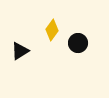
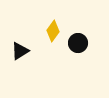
yellow diamond: moved 1 px right, 1 px down
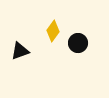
black triangle: rotated 12 degrees clockwise
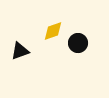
yellow diamond: rotated 35 degrees clockwise
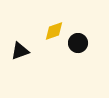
yellow diamond: moved 1 px right
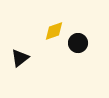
black triangle: moved 7 px down; rotated 18 degrees counterclockwise
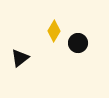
yellow diamond: rotated 40 degrees counterclockwise
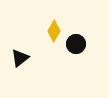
black circle: moved 2 px left, 1 px down
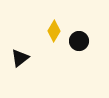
black circle: moved 3 px right, 3 px up
